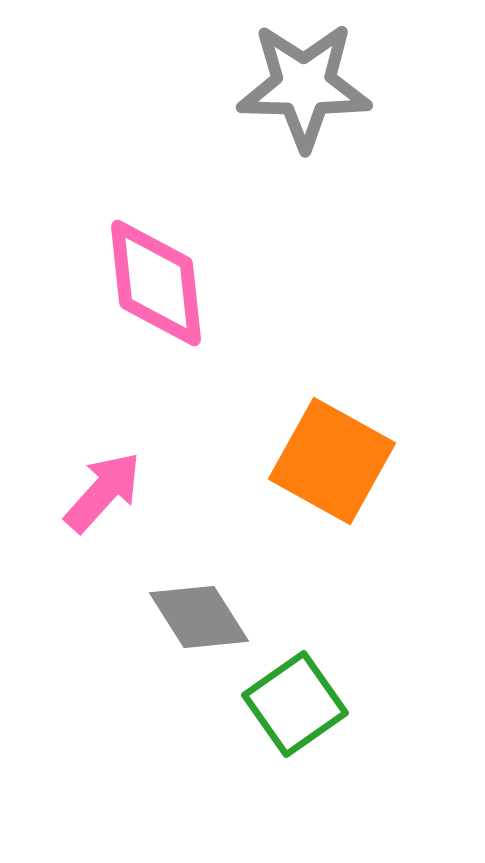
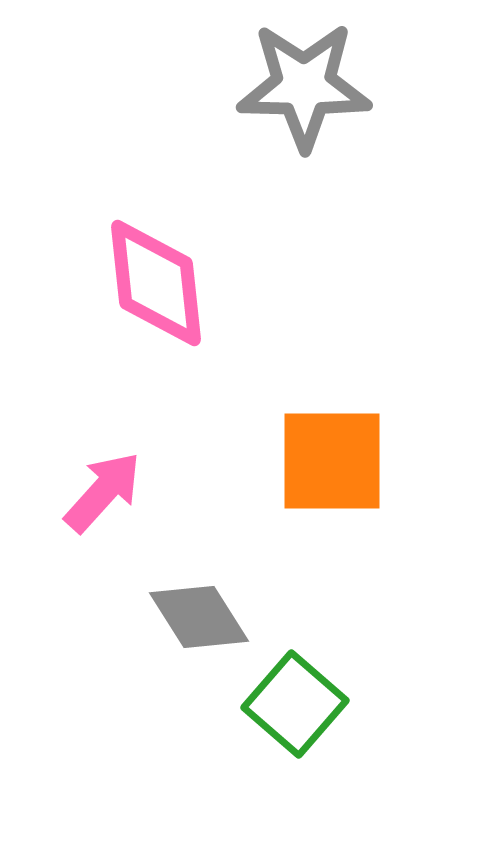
orange square: rotated 29 degrees counterclockwise
green square: rotated 14 degrees counterclockwise
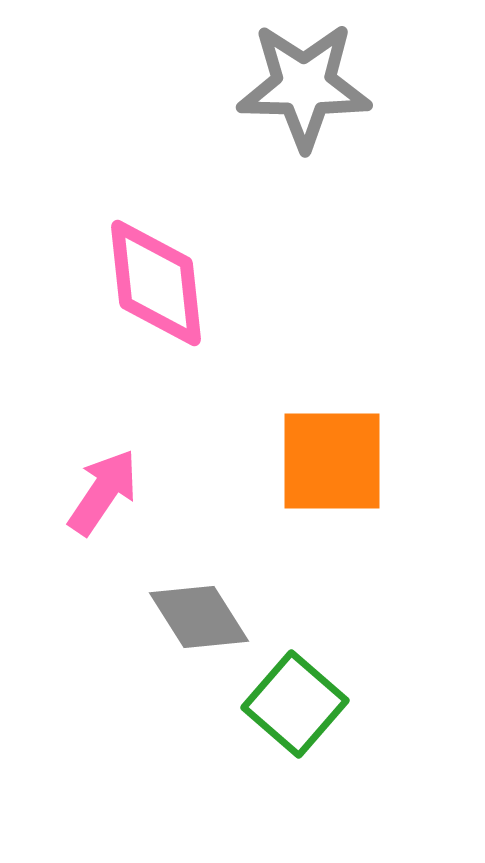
pink arrow: rotated 8 degrees counterclockwise
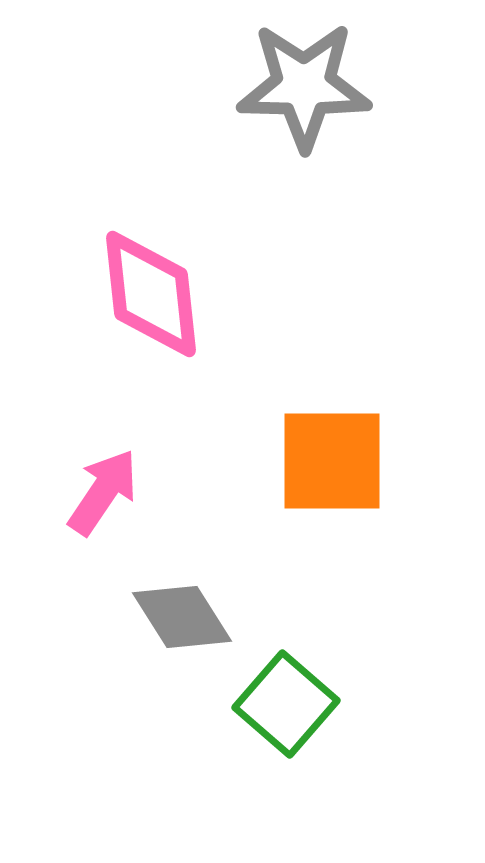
pink diamond: moved 5 px left, 11 px down
gray diamond: moved 17 px left
green square: moved 9 px left
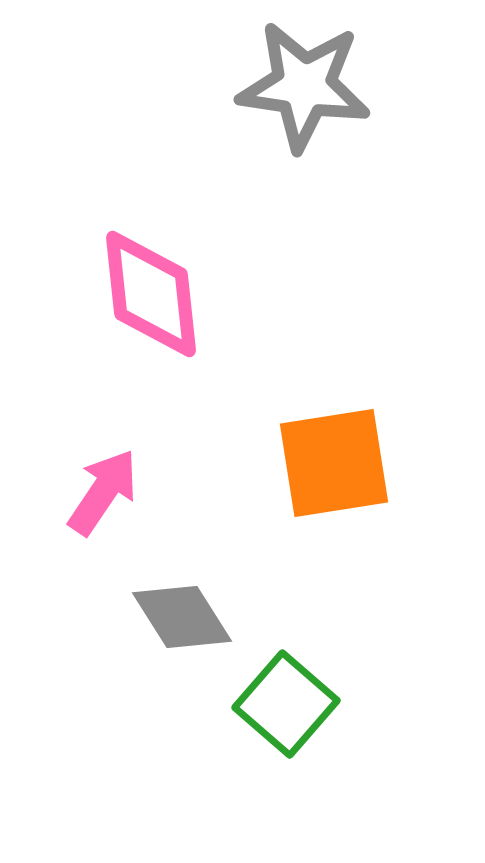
gray star: rotated 7 degrees clockwise
orange square: moved 2 px right, 2 px down; rotated 9 degrees counterclockwise
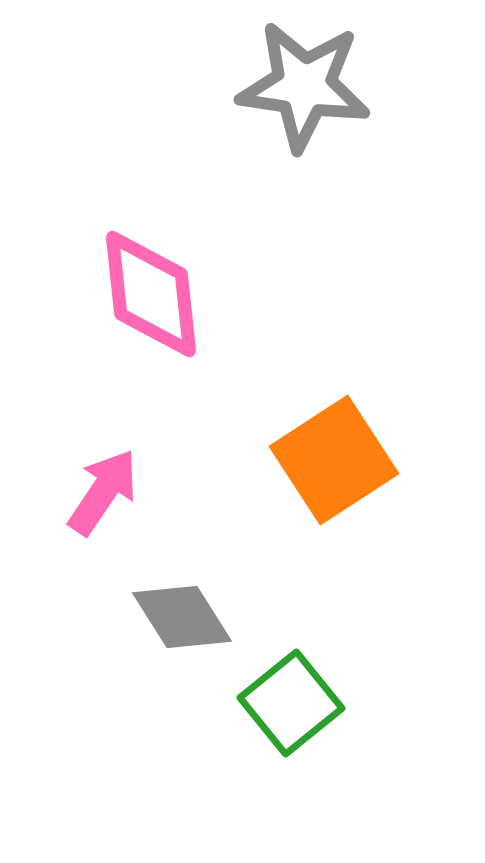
orange square: moved 3 px up; rotated 24 degrees counterclockwise
green square: moved 5 px right, 1 px up; rotated 10 degrees clockwise
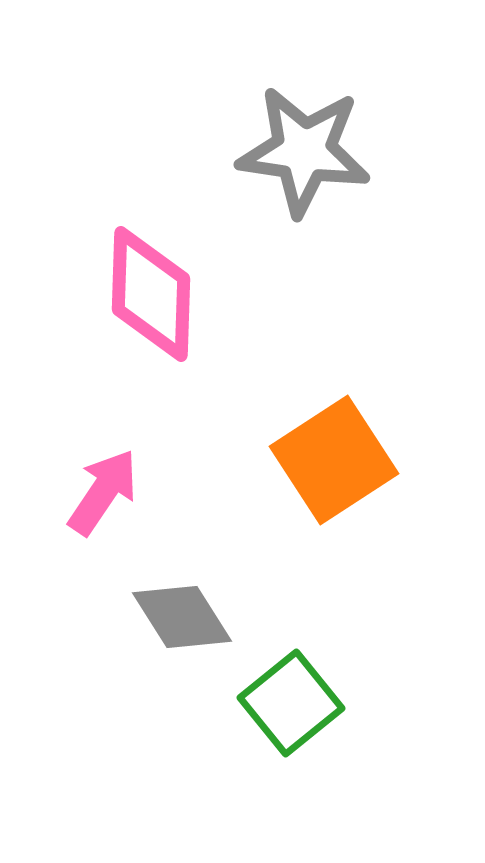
gray star: moved 65 px down
pink diamond: rotated 8 degrees clockwise
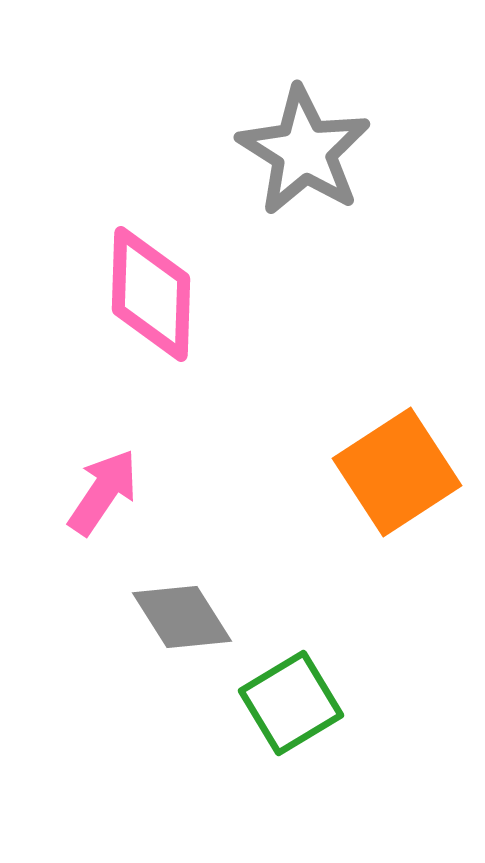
gray star: rotated 24 degrees clockwise
orange square: moved 63 px right, 12 px down
green square: rotated 8 degrees clockwise
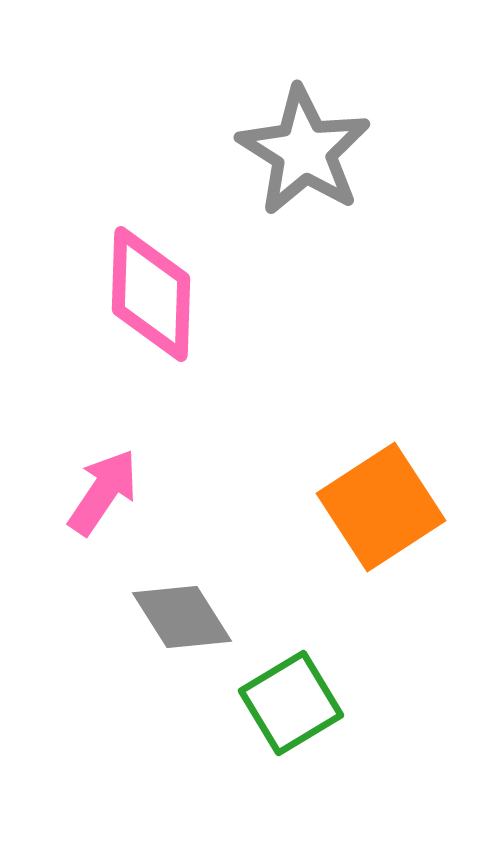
orange square: moved 16 px left, 35 px down
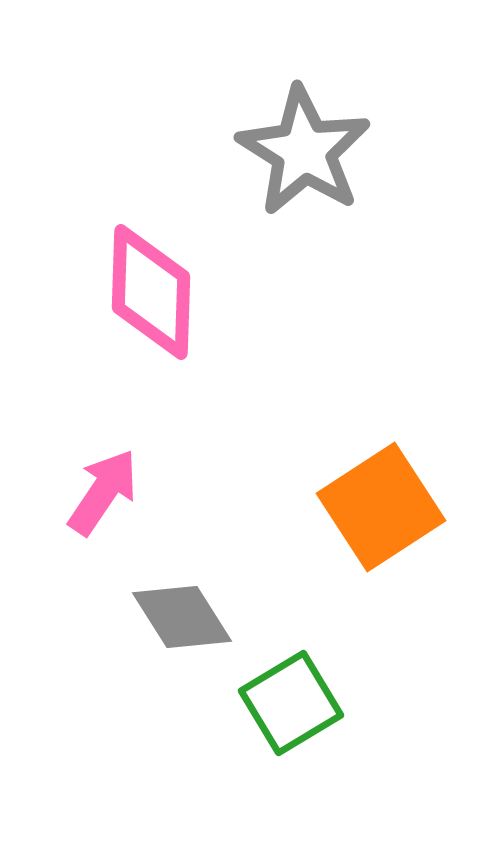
pink diamond: moved 2 px up
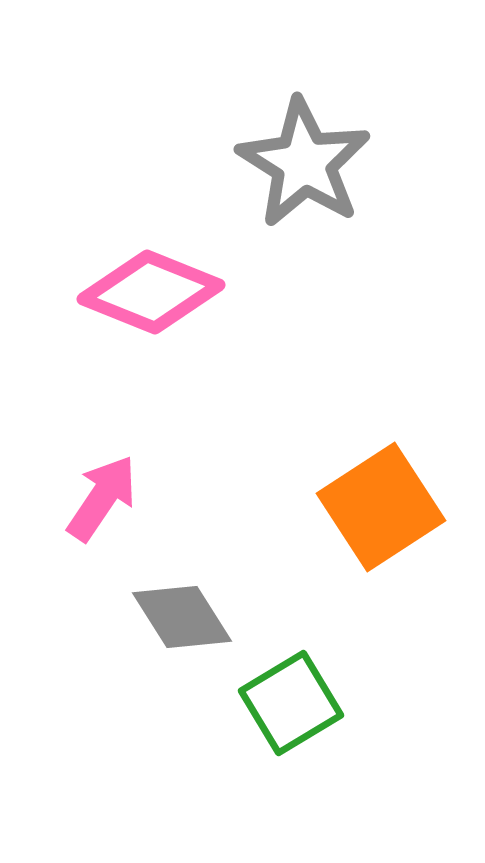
gray star: moved 12 px down
pink diamond: rotated 70 degrees counterclockwise
pink arrow: moved 1 px left, 6 px down
